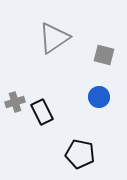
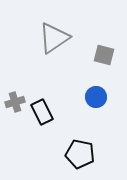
blue circle: moved 3 px left
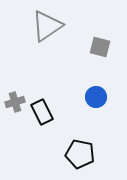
gray triangle: moved 7 px left, 12 px up
gray square: moved 4 px left, 8 px up
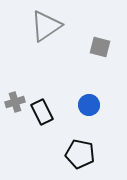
gray triangle: moved 1 px left
blue circle: moved 7 px left, 8 px down
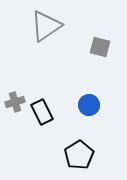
black pentagon: moved 1 px left, 1 px down; rotated 28 degrees clockwise
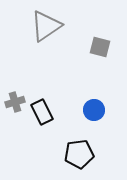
blue circle: moved 5 px right, 5 px down
black pentagon: moved 1 px up; rotated 24 degrees clockwise
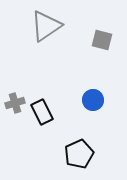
gray square: moved 2 px right, 7 px up
gray cross: moved 1 px down
blue circle: moved 1 px left, 10 px up
black pentagon: rotated 16 degrees counterclockwise
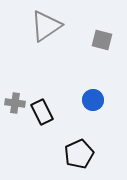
gray cross: rotated 24 degrees clockwise
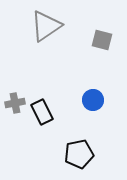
gray cross: rotated 18 degrees counterclockwise
black pentagon: rotated 12 degrees clockwise
